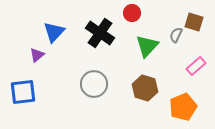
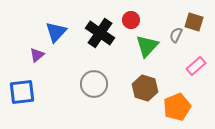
red circle: moved 1 px left, 7 px down
blue triangle: moved 2 px right
blue square: moved 1 px left
orange pentagon: moved 6 px left
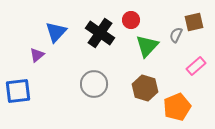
brown square: rotated 30 degrees counterclockwise
blue square: moved 4 px left, 1 px up
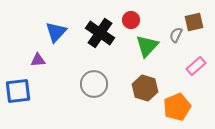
purple triangle: moved 1 px right, 5 px down; rotated 35 degrees clockwise
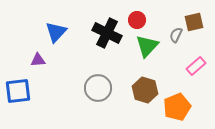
red circle: moved 6 px right
black cross: moved 7 px right; rotated 8 degrees counterclockwise
gray circle: moved 4 px right, 4 px down
brown hexagon: moved 2 px down
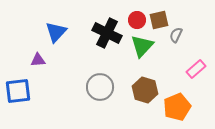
brown square: moved 35 px left, 2 px up
green triangle: moved 5 px left
pink rectangle: moved 3 px down
gray circle: moved 2 px right, 1 px up
